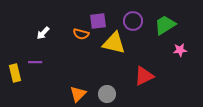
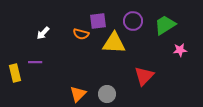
yellow triangle: rotated 10 degrees counterclockwise
red triangle: rotated 20 degrees counterclockwise
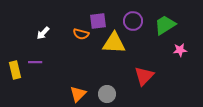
yellow rectangle: moved 3 px up
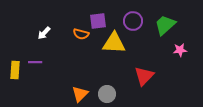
green trapezoid: rotated 10 degrees counterclockwise
white arrow: moved 1 px right
yellow rectangle: rotated 18 degrees clockwise
orange triangle: moved 2 px right
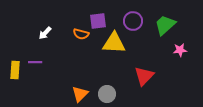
white arrow: moved 1 px right
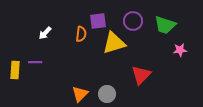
green trapezoid: rotated 120 degrees counterclockwise
orange semicircle: rotated 98 degrees counterclockwise
yellow triangle: rotated 20 degrees counterclockwise
red triangle: moved 3 px left, 1 px up
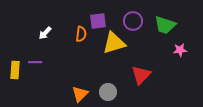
gray circle: moved 1 px right, 2 px up
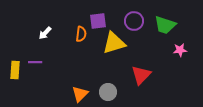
purple circle: moved 1 px right
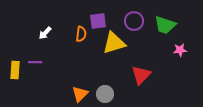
gray circle: moved 3 px left, 2 px down
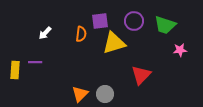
purple square: moved 2 px right
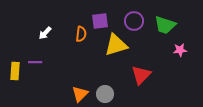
yellow triangle: moved 2 px right, 2 px down
yellow rectangle: moved 1 px down
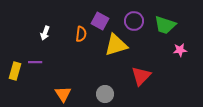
purple square: rotated 36 degrees clockwise
white arrow: rotated 24 degrees counterclockwise
yellow rectangle: rotated 12 degrees clockwise
red triangle: moved 1 px down
orange triangle: moved 17 px left; rotated 18 degrees counterclockwise
